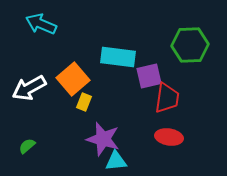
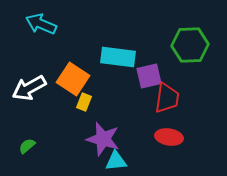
orange square: rotated 16 degrees counterclockwise
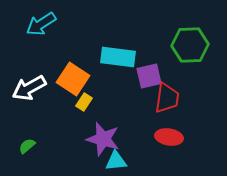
cyan arrow: rotated 56 degrees counterclockwise
yellow rectangle: rotated 12 degrees clockwise
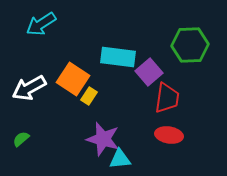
purple square: moved 4 px up; rotated 28 degrees counterclockwise
yellow rectangle: moved 5 px right, 6 px up
red ellipse: moved 2 px up
green semicircle: moved 6 px left, 7 px up
cyan triangle: moved 4 px right, 2 px up
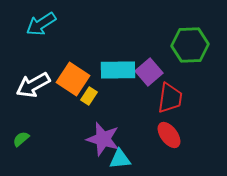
cyan rectangle: moved 13 px down; rotated 8 degrees counterclockwise
white arrow: moved 4 px right, 3 px up
red trapezoid: moved 3 px right
red ellipse: rotated 44 degrees clockwise
